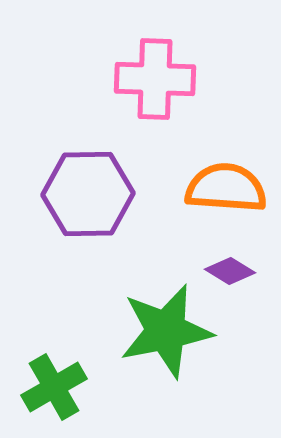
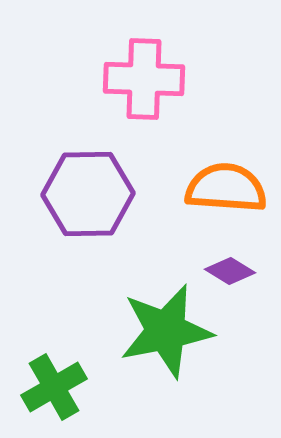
pink cross: moved 11 px left
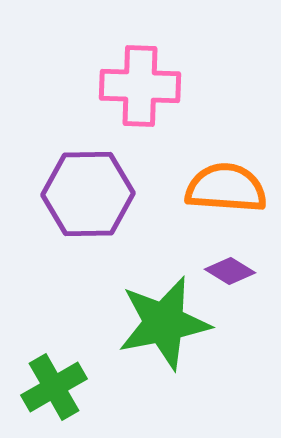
pink cross: moved 4 px left, 7 px down
green star: moved 2 px left, 8 px up
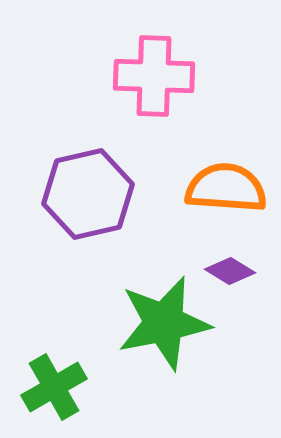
pink cross: moved 14 px right, 10 px up
purple hexagon: rotated 12 degrees counterclockwise
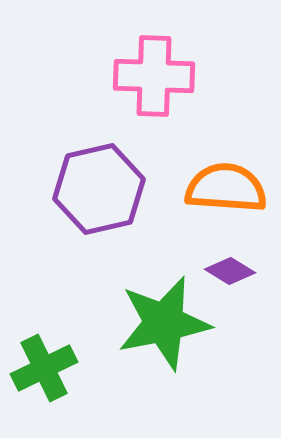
purple hexagon: moved 11 px right, 5 px up
green cross: moved 10 px left, 19 px up; rotated 4 degrees clockwise
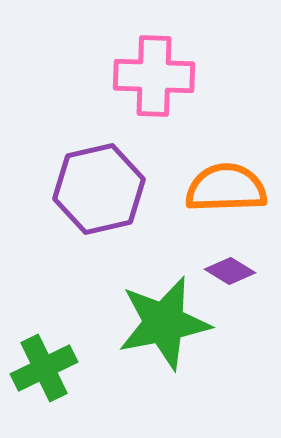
orange semicircle: rotated 6 degrees counterclockwise
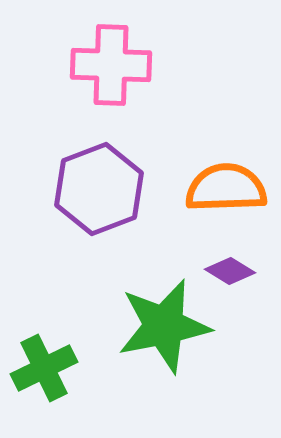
pink cross: moved 43 px left, 11 px up
purple hexagon: rotated 8 degrees counterclockwise
green star: moved 3 px down
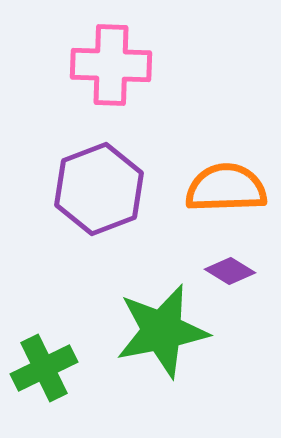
green star: moved 2 px left, 5 px down
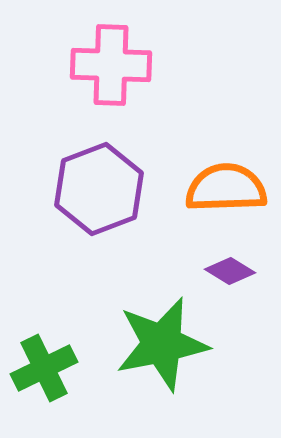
green star: moved 13 px down
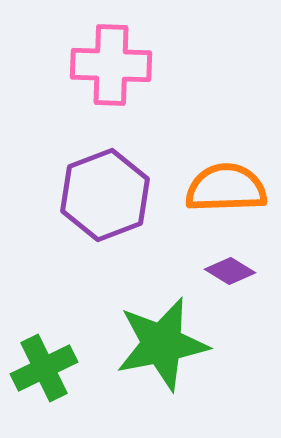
purple hexagon: moved 6 px right, 6 px down
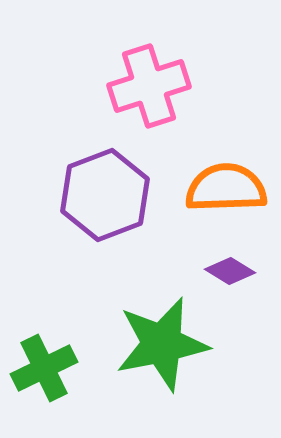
pink cross: moved 38 px right, 21 px down; rotated 20 degrees counterclockwise
